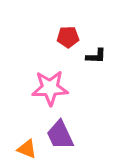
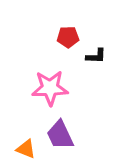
orange triangle: moved 1 px left
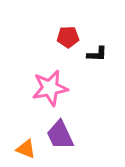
black L-shape: moved 1 px right, 2 px up
pink star: rotated 9 degrees counterclockwise
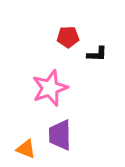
pink star: rotated 9 degrees counterclockwise
purple trapezoid: rotated 24 degrees clockwise
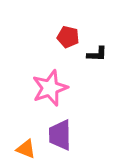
red pentagon: rotated 15 degrees clockwise
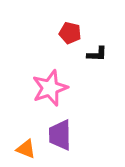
red pentagon: moved 2 px right, 4 px up
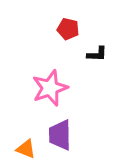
red pentagon: moved 2 px left, 4 px up
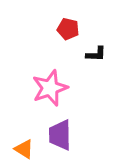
black L-shape: moved 1 px left
orange triangle: moved 2 px left; rotated 10 degrees clockwise
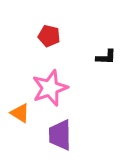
red pentagon: moved 19 px left, 7 px down
black L-shape: moved 10 px right, 3 px down
orange triangle: moved 4 px left, 36 px up
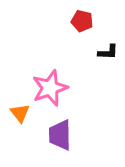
red pentagon: moved 33 px right, 15 px up
black L-shape: moved 2 px right, 5 px up
orange triangle: rotated 20 degrees clockwise
